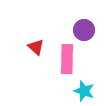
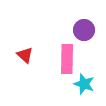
red triangle: moved 11 px left, 8 px down
cyan star: moved 7 px up
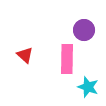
cyan star: moved 4 px right, 3 px down
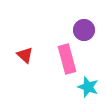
pink rectangle: rotated 16 degrees counterclockwise
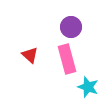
purple circle: moved 13 px left, 3 px up
red triangle: moved 5 px right
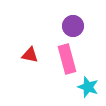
purple circle: moved 2 px right, 1 px up
red triangle: rotated 30 degrees counterclockwise
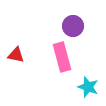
red triangle: moved 14 px left
pink rectangle: moved 5 px left, 2 px up
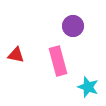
pink rectangle: moved 4 px left, 4 px down
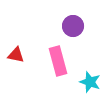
cyan star: moved 2 px right, 5 px up
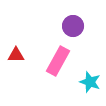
red triangle: rotated 12 degrees counterclockwise
pink rectangle: rotated 44 degrees clockwise
